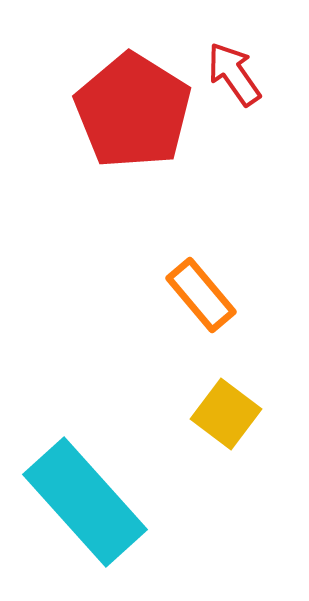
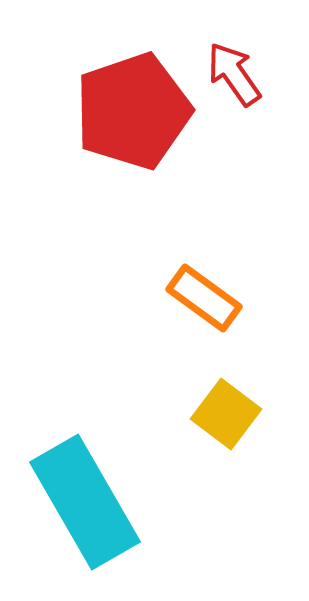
red pentagon: rotated 21 degrees clockwise
orange rectangle: moved 3 px right, 3 px down; rotated 14 degrees counterclockwise
cyan rectangle: rotated 12 degrees clockwise
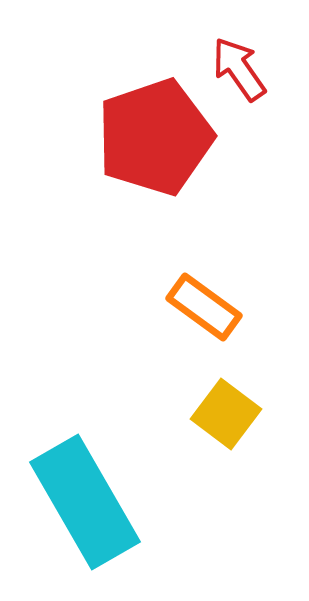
red arrow: moved 5 px right, 5 px up
red pentagon: moved 22 px right, 26 px down
orange rectangle: moved 9 px down
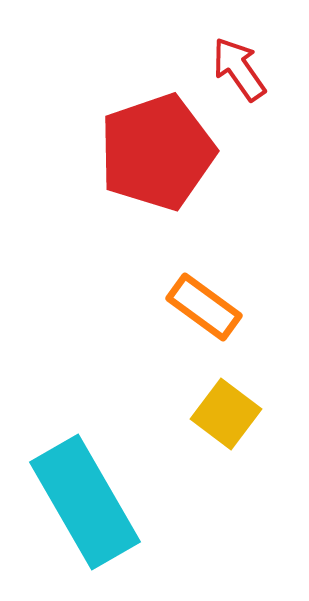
red pentagon: moved 2 px right, 15 px down
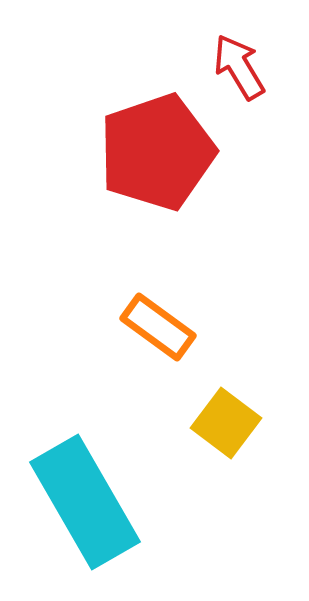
red arrow: moved 2 px up; rotated 4 degrees clockwise
orange rectangle: moved 46 px left, 20 px down
yellow square: moved 9 px down
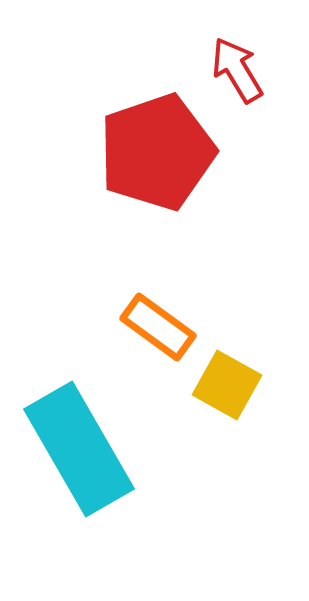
red arrow: moved 2 px left, 3 px down
yellow square: moved 1 px right, 38 px up; rotated 8 degrees counterclockwise
cyan rectangle: moved 6 px left, 53 px up
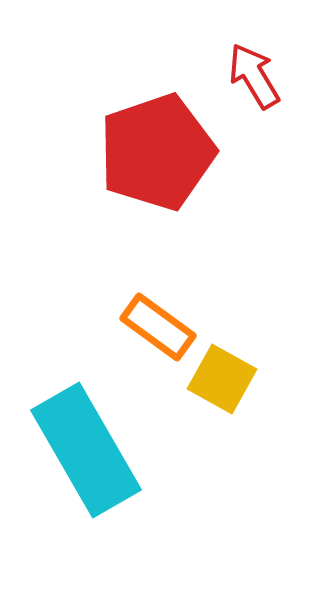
red arrow: moved 17 px right, 6 px down
yellow square: moved 5 px left, 6 px up
cyan rectangle: moved 7 px right, 1 px down
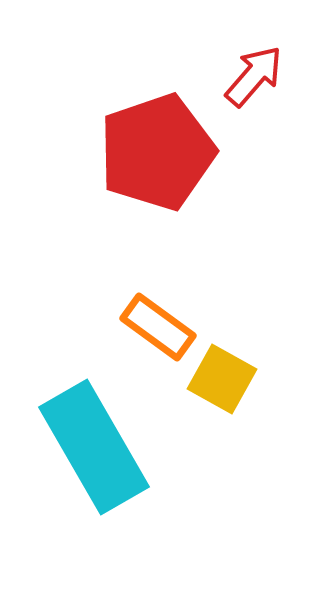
red arrow: rotated 72 degrees clockwise
cyan rectangle: moved 8 px right, 3 px up
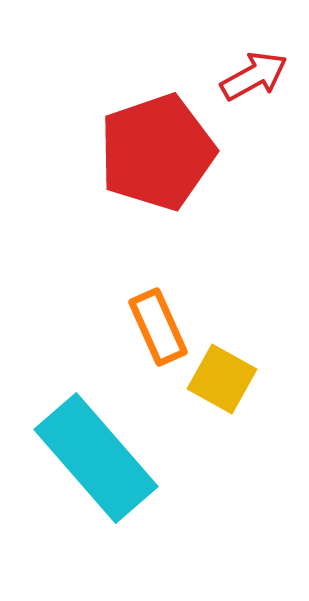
red arrow: rotated 20 degrees clockwise
orange rectangle: rotated 30 degrees clockwise
cyan rectangle: moved 2 px right, 11 px down; rotated 11 degrees counterclockwise
